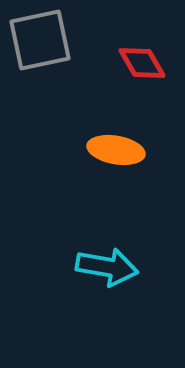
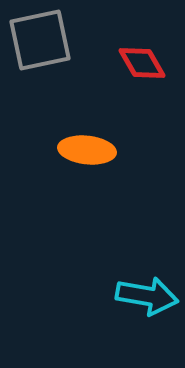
orange ellipse: moved 29 px left; rotated 4 degrees counterclockwise
cyan arrow: moved 40 px right, 29 px down
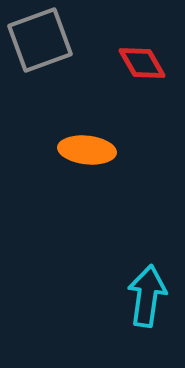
gray square: rotated 8 degrees counterclockwise
cyan arrow: rotated 92 degrees counterclockwise
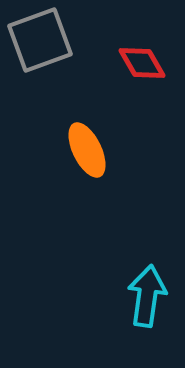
orange ellipse: rotated 58 degrees clockwise
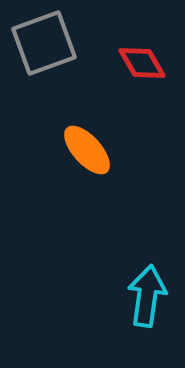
gray square: moved 4 px right, 3 px down
orange ellipse: rotated 16 degrees counterclockwise
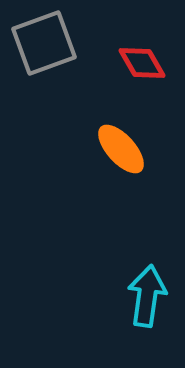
orange ellipse: moved 34 px right, 1 px up
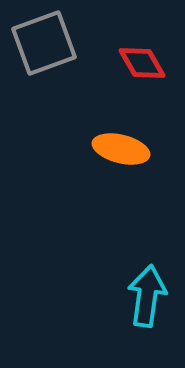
orange ellipse: rotated 34 degrees counterclockwise
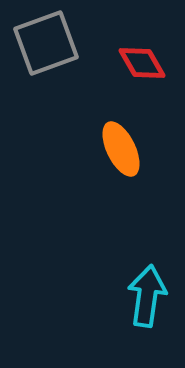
gray square: moved 2 px right
orange ellipse: rotated 50 degrees clockwise
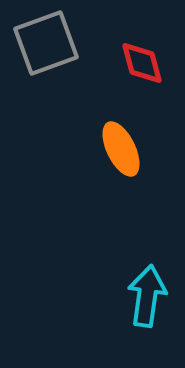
red diamond: rotated 15 degrees clockwise
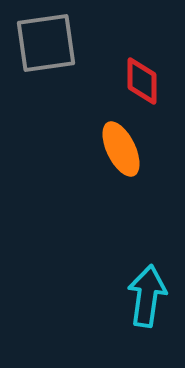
gray square: rotated 12 degrees clockwise
red diamond: moved 18 px down; rotated 15 degrees clockwise
